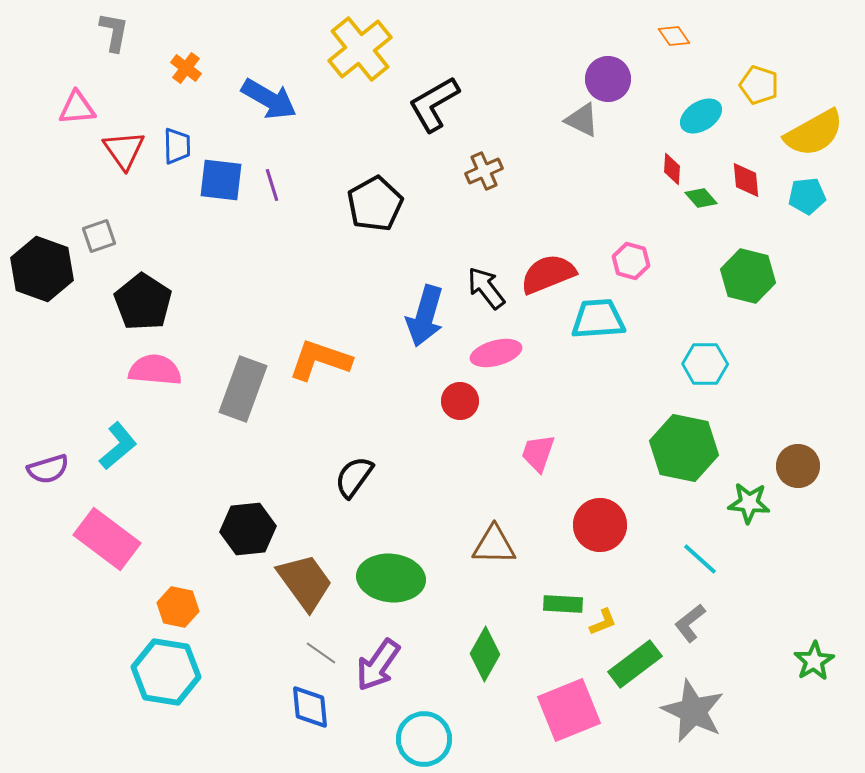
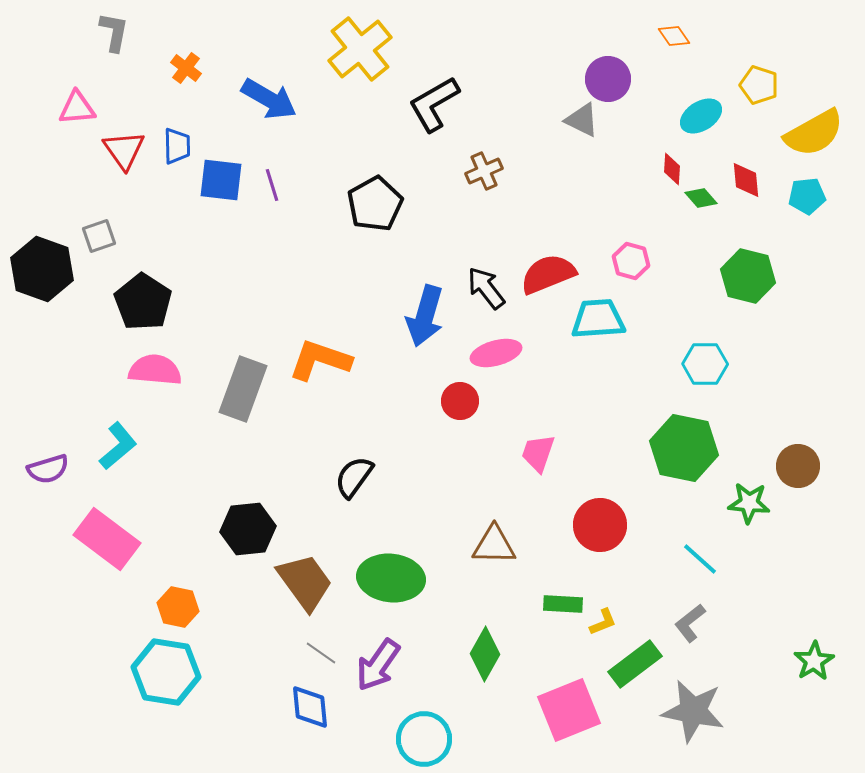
gray star at (693, 711): rotated 14 degrees counterclockwise
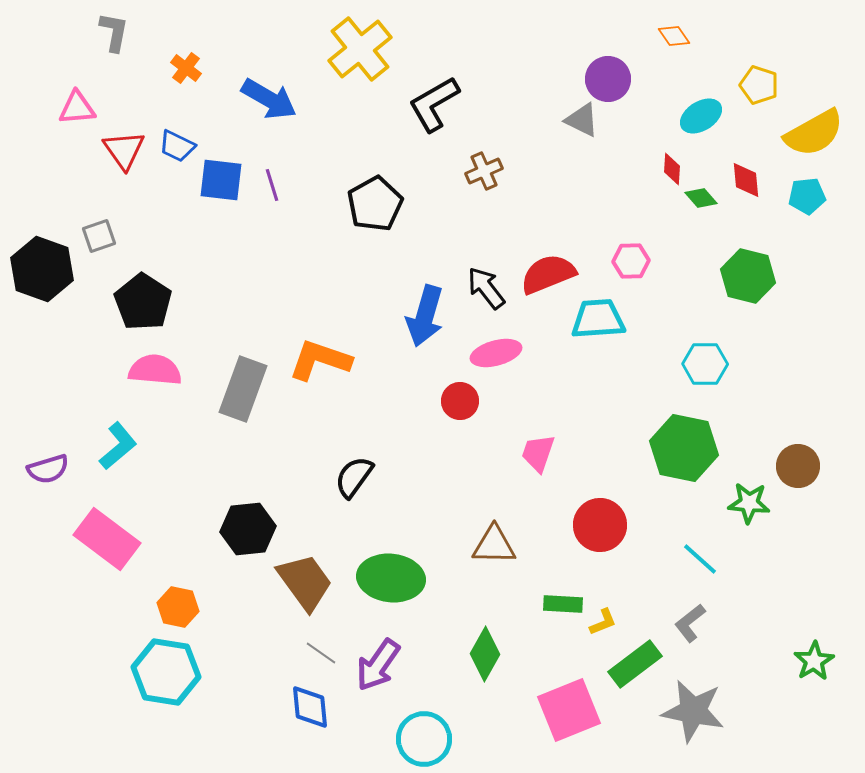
blue trapezoid at (177, 146): rotated 117 degrees clockwise
pink hexagon at (631, 261): rotated 18 degrees counterclockwise
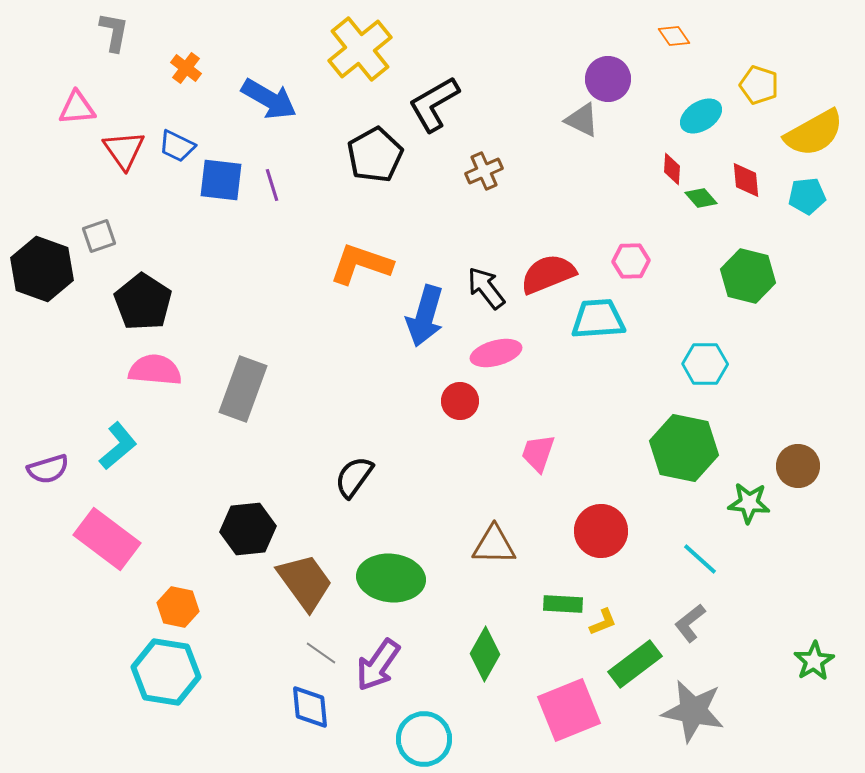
black pentagon at (375, 204): moved 49 px up
orange L-shape at (320, 360): moved 41 px right, 96 px up
red circle at (600, 525): moved 1 px right, 6 px down
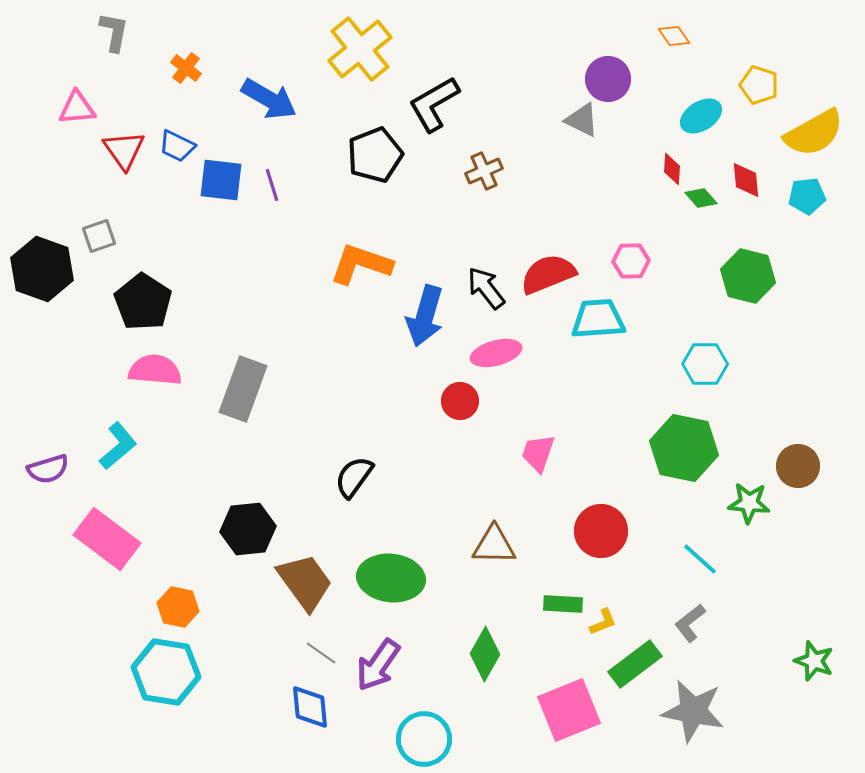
black pentagon at (375, 155): rotated 8 degrees clockwise
green star at (814, 661): rotated 21 degrees counterclockwise
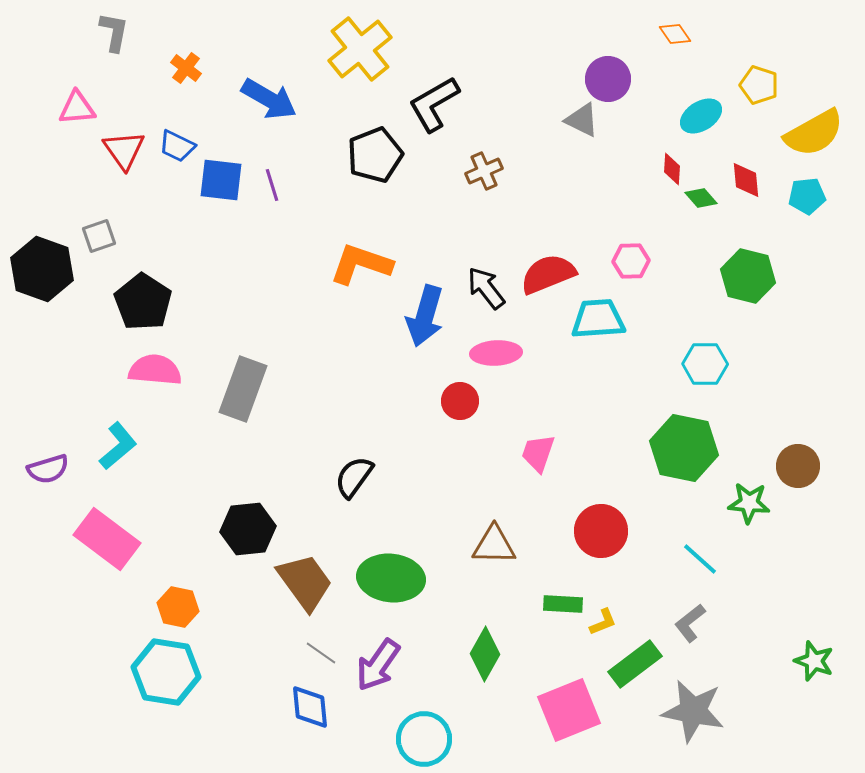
orange diamond at (674, 36): moved 1 px right, 2 px up
pink ellipse at (496, 353): rotated 12 degrees clockwise
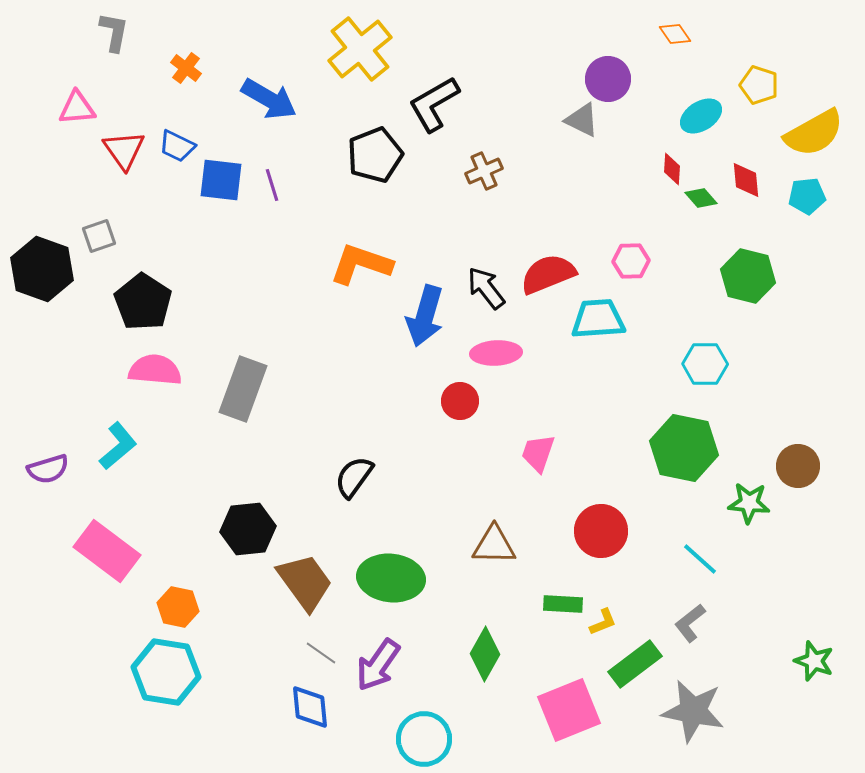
pink rectangle at (107, 539): moved 12 px down
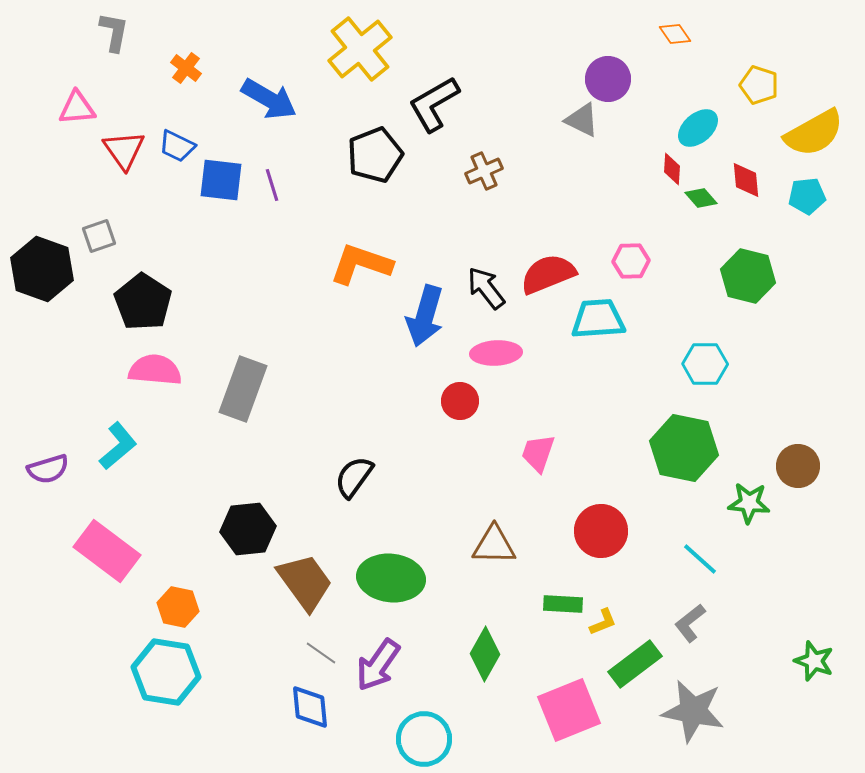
cyan ellipse at (701, 116): moved 3 px left, 12 px down; rotated 9 degrees counterclockwise
